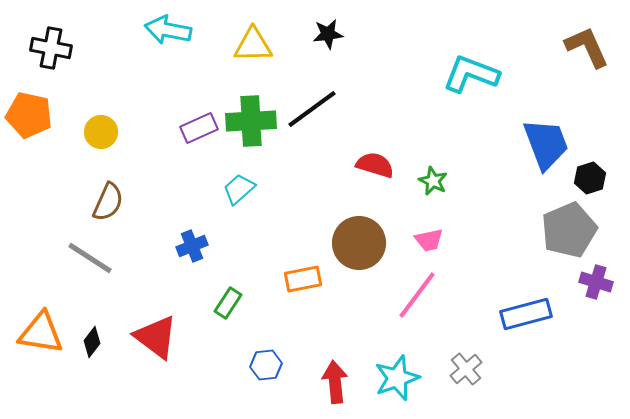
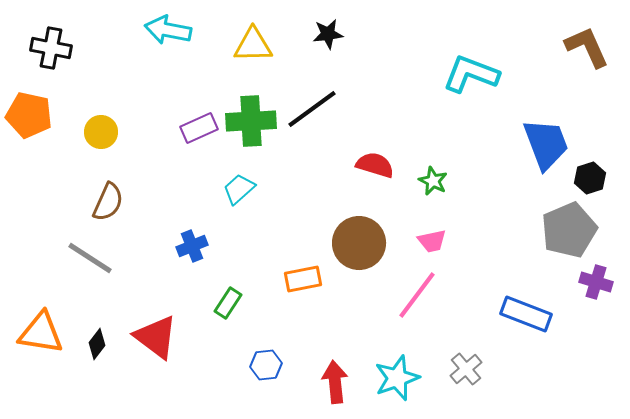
pink trapezoid: moved 3 px right, 1 px down
blue rectangle: rotated 36 degrees clockwise
black diamond: moved 5 px right, 2 px down
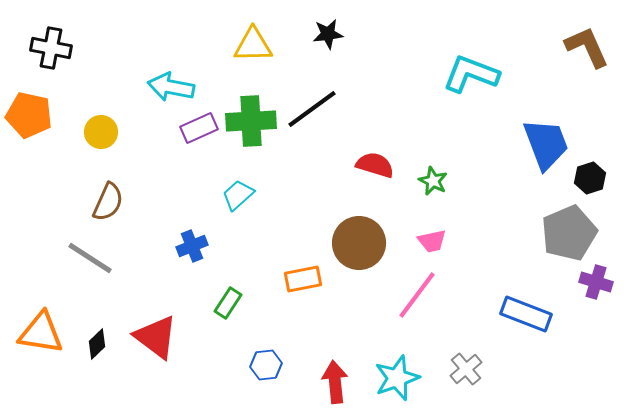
cyan arrow: moved 3 px right, 57 px down
cyan trapezoid: moved 1 px left, 6 px down
gray pentagon: moved 3 px down
black diamond: rotated 8 degrees clockwise
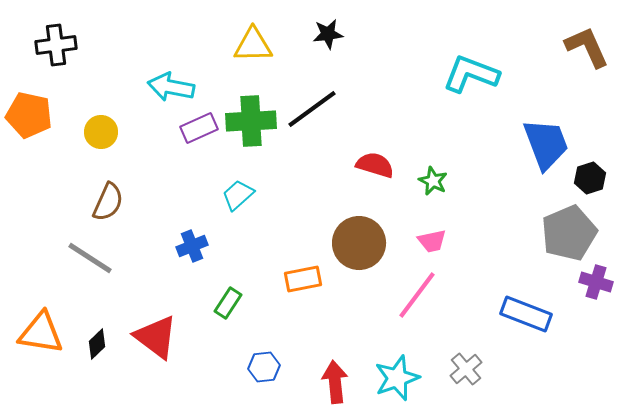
black cross: moved 5 px right, 3 px up; rotated 18 degrees counterclockwise
blue hexagon: moved 2 px left, 2 px down
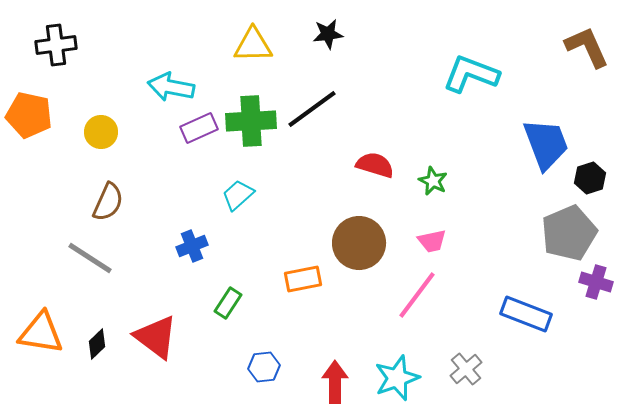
red arrow: rotated 6 degrees clockwise
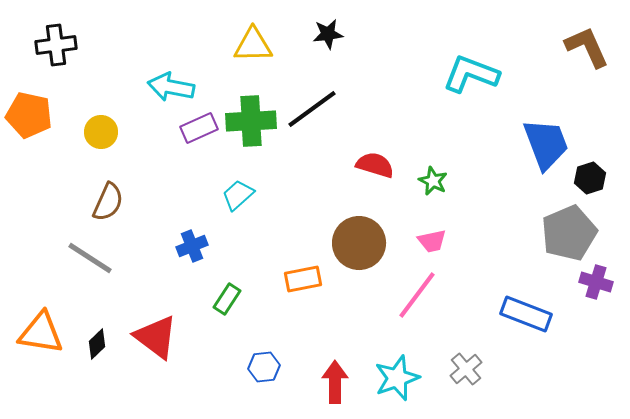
green rectangle: moved 1 px left, 4 px up
